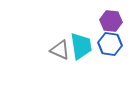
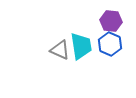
blue hexagon: rotated 15 degrees clockwise
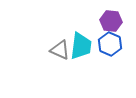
cyan trapezoid: rotated 16 degrees clockwise
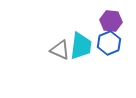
blue hexagon: moved 1 px left, 1 px up; rotated 15 degrees clockwise
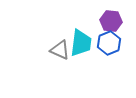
cyan trapezoid: moved 3 px up
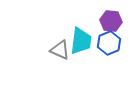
cyan trapezoid: moved 2 px up
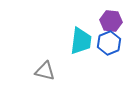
gray triangle: moved 15 px left, 21 px down; rotated 10 degrees counterclockwise
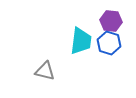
blue hexagon: rotated 20 degrees counterclockwise
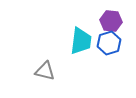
blue hexagon: rotated 25 degrees clockwise
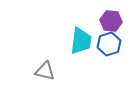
blue hexagon: moved 1 px down
